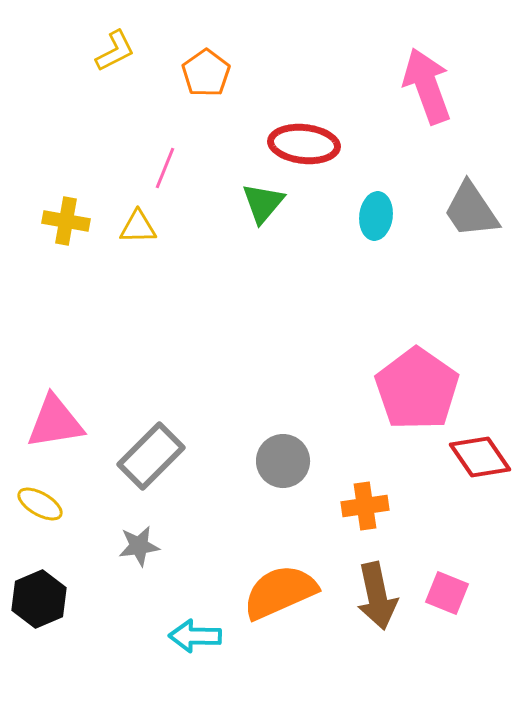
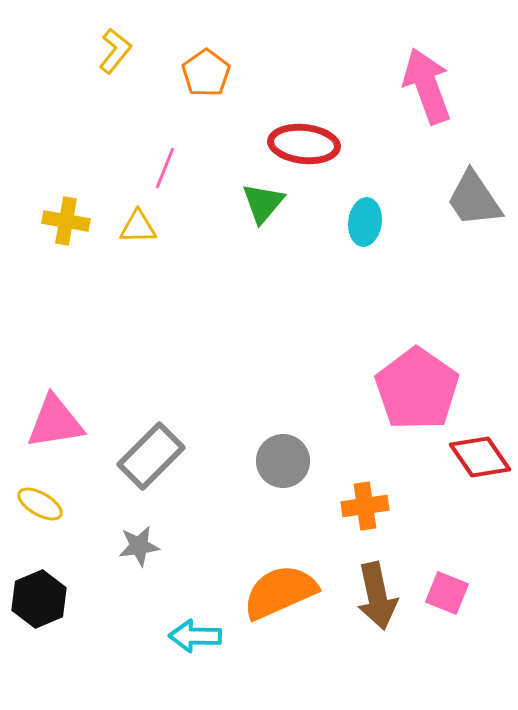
yellow L-shape: rotated 24 degrees counterclockwise
gray trapezoid: moved 3 px right, 11 px up
cyan ellipse: moved 11 px left, 6 px down
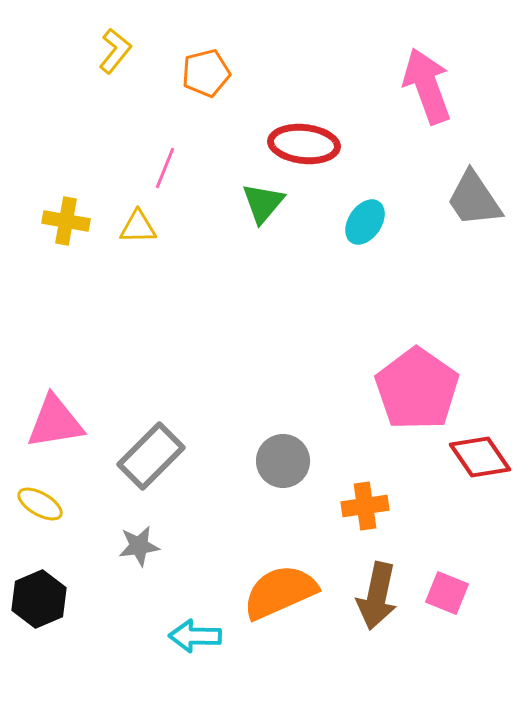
orange pentagon: rotated 21 degrees clockwise
cyan ellipse: rotated 27 degrees clockwise
brown arrow: rotated 24 degrees clockwise
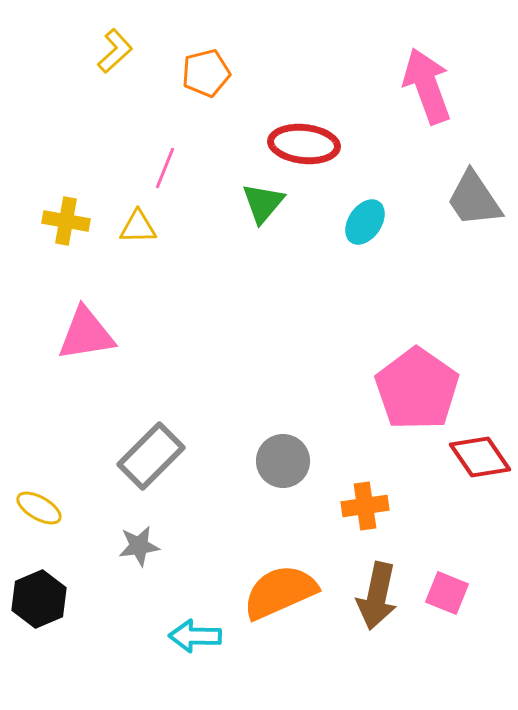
yellow L-shape: rotated 9 degrees clockwise
pink triangle: moved 31 px right, 88 px up
yellow ellipse: moved 1 px left, 4 px down
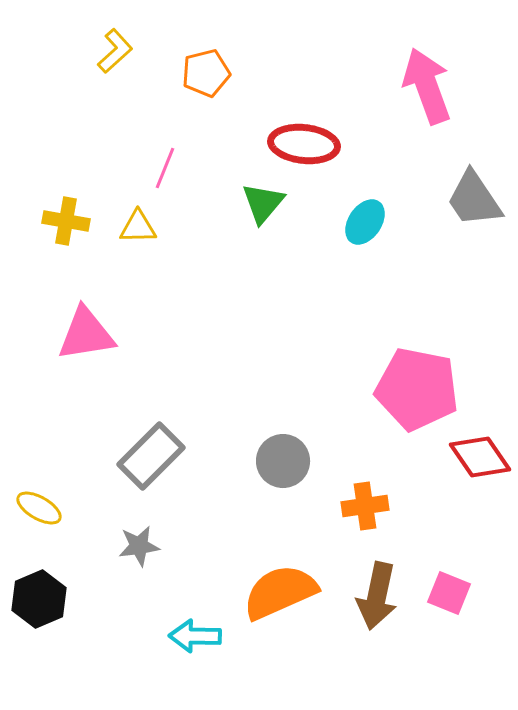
pink pentagon: rotated 24 degrees counterclockwise
pink square: moved 2 px right
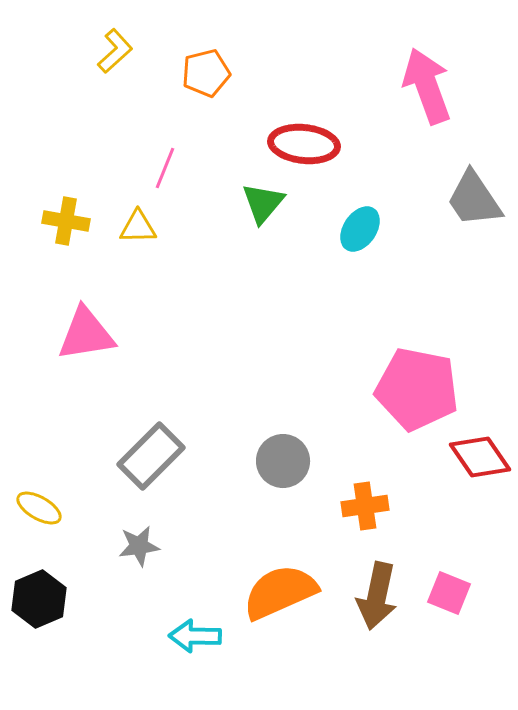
cyan ellipse: moved 5 px left, 7 px down
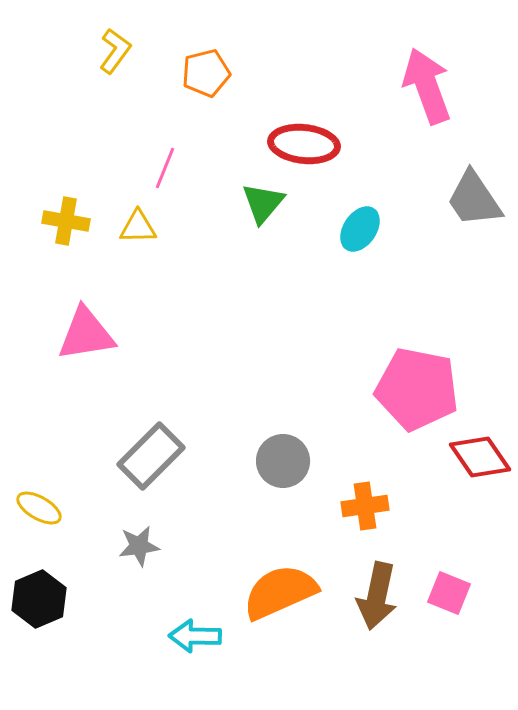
yellow L-shape: rotated 12 degrees counterclockwise
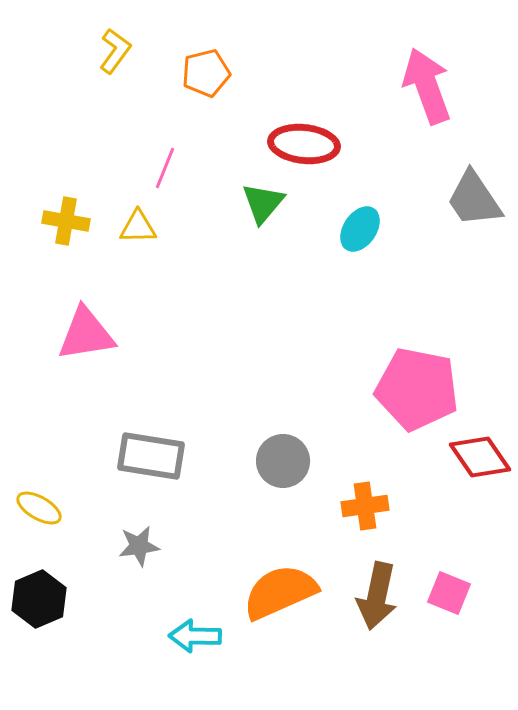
gray rectangle: rotated 54 degrees clockwise
